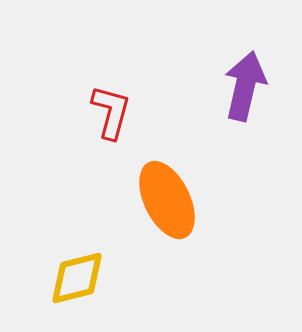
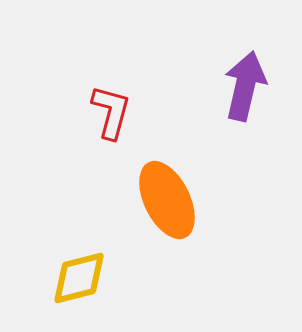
yellow diamond: moved 2 px right
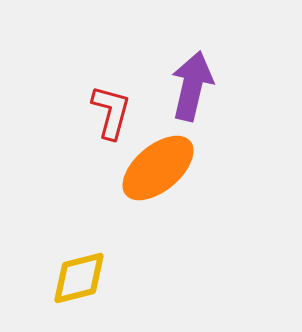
purple arrow: moved 53 px left
orange ellipse: moved 9 px left, 32 px up; rotated 76 degrees clockwise
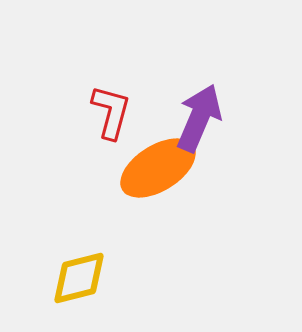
purple arrow: moved 7 px right, 32 px down; rotated 10 degrees clockwise
orange ellipse: rotated 8 degrees clockwise
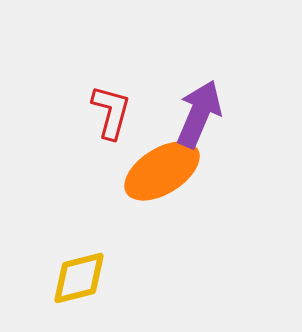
purple arrow: moved 4 px up
orange ellipse: moved 4 px right, 3 px down
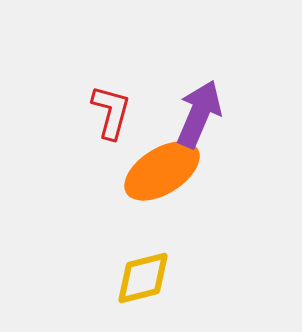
yellow diamond: moved 64 px right
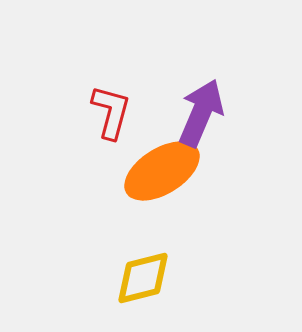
purple arrow: moved 2 px right, 1 px up
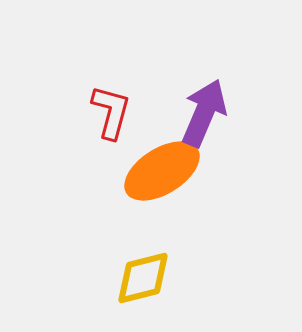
purple arrow: moved 3 px right
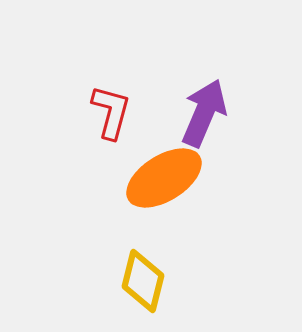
orange ellipse: moved 2 px right, 7 px down
yellow diamond: moved 3 px down; rotated 62 degrees counterclockwise
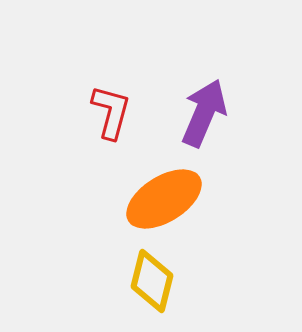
orange ellipse: moved 21 px down
yellow diamond: moved 9 px right
